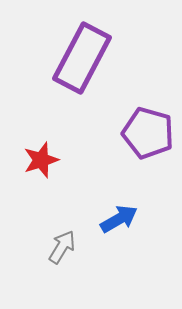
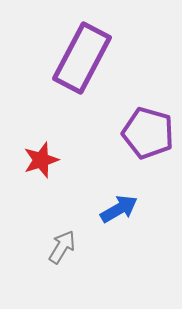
blue arrow: moved 10 px up
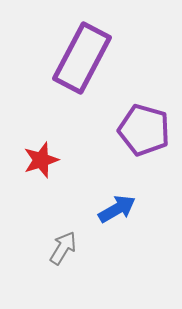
purple pentagon: moved 4 px left, 3 px up
blue arrow: moved 2 px left
gray arrow: moved 1 px right, 1 px down
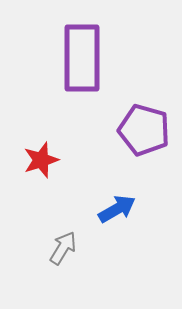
purple rectangle: rotated 28 degrees counterclockwise
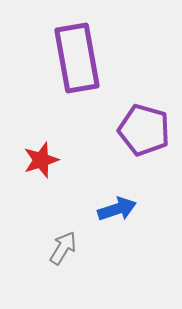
purple rectangle: moved 5 px left; rotated 10 degrees counterclockwise
blue arrow: rotated 12 degrees clockwise
